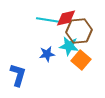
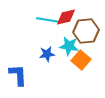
red diamond: moved 1 px up
brown hexagon: moved 7 px right
blue L-shape: rotated 20 degrees counterclockwise
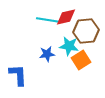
orange square: rotated 18 degrees clockwise
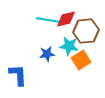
red diamond: moved 2 px down
